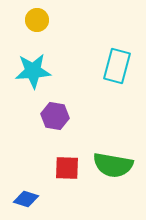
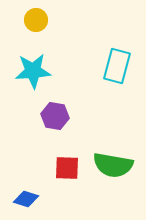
yellow circle: moved 1 px left
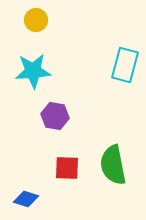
cyan rectangle: moved 8 px right, 1 px up
green semicircle: rotated 69 degrees clockwise
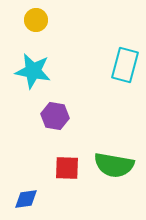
cyan star: rotated 15 degrees clockwise
green semicircle: moved 1 px right; rotated 69 degrees counterclockwise
blue diamond: rotated 25 degrees counterclockwise
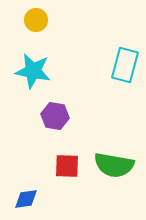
red square: moved 2 px up
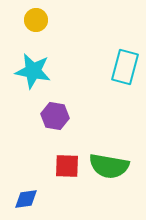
cyan rectangle: moved 2 px down
green semicircle: moved 5 px left, 1 px down
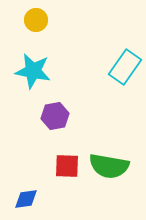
cyan rectangle: rotated 20 degrees clockwise
purple hexagon: rotated 20 degrees counterclockwise
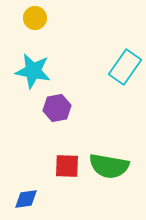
yellow circle: moved 1 px left, 2 px up
purple hexagon: moved 2 px right, 8 px up
